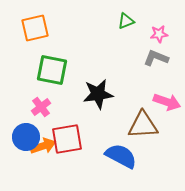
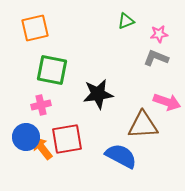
pink cross: moved 2 px up; rotated 24 degrees clockwise
orange arrow: moved 1 px left, 2 px down; rotated 110 degrees counterclockwise
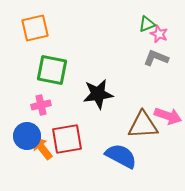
green triangle: moved 21 px right, 3 px down
pink star: rotated 30 degrees clockwise
pink arrow: moved 1 px right, 14 px down
blue circle: moved 1 px right, 1 px up
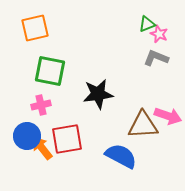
green square: moved 2 px left, 1 px down
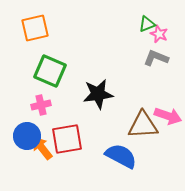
green square: rotated 12 degrees clockwise
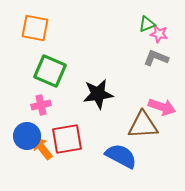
orange square: rotated 24 degrees clockwise
pink star: rotated 12 degrees counterclockwise
pink arrow: moved 6 px left, 9 px up
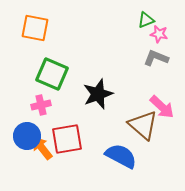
green triangle: moved 1 px left, 4 px up
green square: moved 2 px right, 3 px down
black star: rotated 12 degrees counterclockwise
pink arrow: rotated 24 degrees clockwise
brown triangle: rotated 44 degrees clockwise
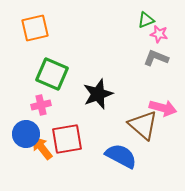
orange square: rotated 24 degrees counterclockwise
pink arrow: moved 1 px right, 1 px down; rotated 28 degrees counterclockwise
blue circle: moved 1 px left, 2 px up
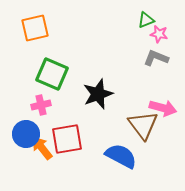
brown triangle: rotated 12 degrees clockwise
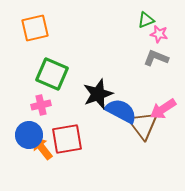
pink arrow: moved 1 px down; rotated 132 degrees clockwise
blue circle: moved 3 px right, 1 px down
blue semicircle: moved 45 px up
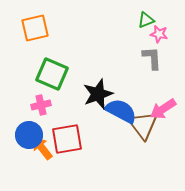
gray L-shape: moved 4 px left; rotated 65 degrees clockwise
